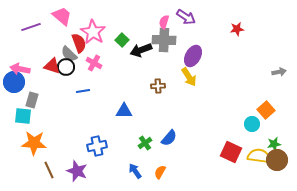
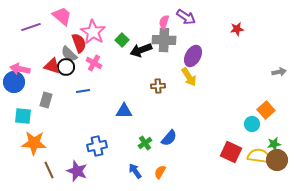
gray rectangle: moved 14 px right
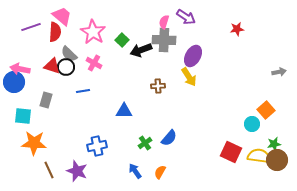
red semicircle: moved 24 px left, 11 px up; rotated 24 degrees clockwise
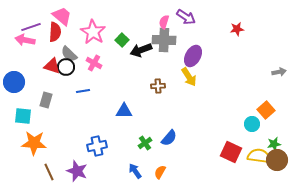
pink arrow: moved 5 px right, 29 px up
brown line: moved 2 px down
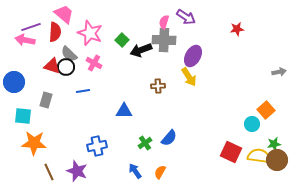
pink trapezoid: moved 2 px right, 2 px up
pink star: moved 3 px left, 1 px down; rotated 10 degrees counterclockwise
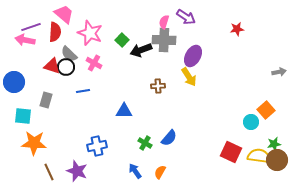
cyan circle: moved 1 px left, 2 px up
green cross: rotated 24 degrees counterclockwise
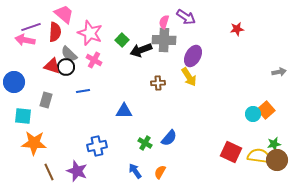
pink cross: moved 3 px up
brown cross: moved 3 px up
cyan circle: moved 2 px right, 8 px up
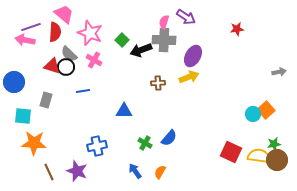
yellow arrow: rotated 78 degrees counterclockwise
